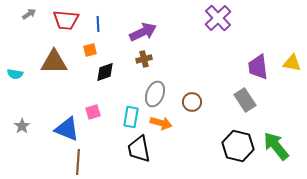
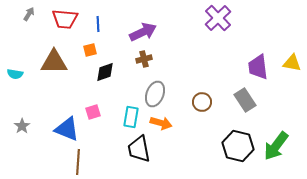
gray arrow: rotated 24 degrees counterclockwise
red trapezoid: moved 1 px left, 1 px up
brown circle: moved 10 px right
green arrow: rotated 104 degrees counterclockwise
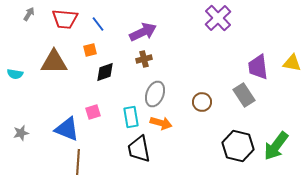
blue line: rotated 35 degrees counterclockwise
gray rectangle: moved 1 px left, 5 px up
cyan rectangle: rotated 20 degrees counterclockwise
gray star: moved 1 px left, 7 px down; rotated 21 degrees clockwise
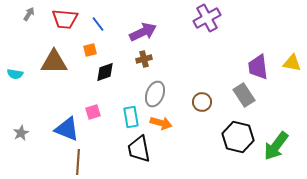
purple cross: moved 11 px left; rotated 16 degrees clockwise
gray star: rotated 14 degrees counterclockwise
black hexagon: moved 9 px up
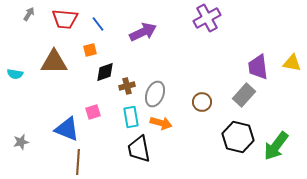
brown cross: moved 17 px left, 27 px down
gray rectangle: rotated 75 degrees clockwise
gray star: moved 9 px down; rotated 14 degrees clockwise
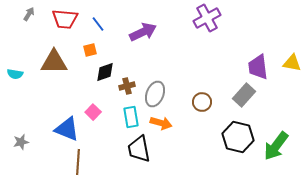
pink square: rotated 28 degrees counterclockwise
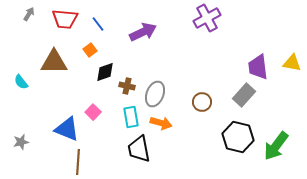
orange square: rotated 24 degrees counterclockwise
cyan semicircle: moved 6 px right, 8 px down; rotated 42 degrees clockwise
brown cross: rotated 28 degrees clockwise
